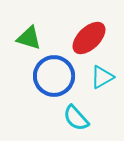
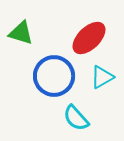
green triangle: moved 8 px left, 5 px up
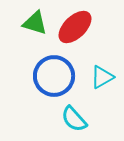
green triangle: moved 14 px right, 10 px up
red ellipse: moved 14 px left, 11 px up
cyan semicircle: moved 2 px left, 1 px down
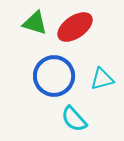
red ellipse: rotated 9 degrees clockwise
cyan triangle: moved 2 px down; rotated 15 degrees clockwise
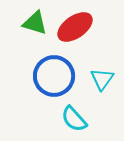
cyan triangle: rotated 40 degrees counterclockwise
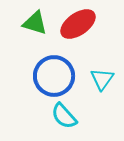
red ellipse: moved 3 px right, 3 px up
cyan semicircle: moved 10 px left, 3 px up
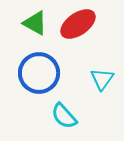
green triangle: rotated 12 degrees clockwise
blue circle: moved 15 px left, 3 px up
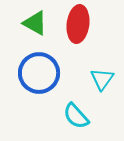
red ellipse: rotated 48 degrees counterclockwise
cyan semicircle: moved 12 px right
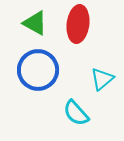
blue circle: moved 1 px left, 3 px up
cyan triangle: rotated 15 degrees clockwise
cyan semicircle: moved 3 px up
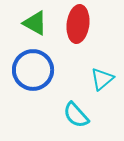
blue circle: moved 5 px left
cyan semicircle: moved 2 px down
